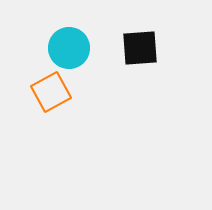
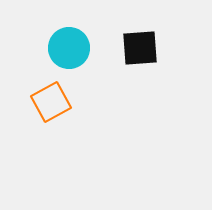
orange square: moved 10 px down
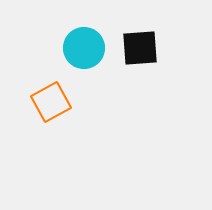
cyan circle: moved 15 px right
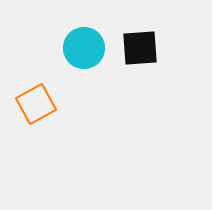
orange square: moved 15 px left, 2 px down
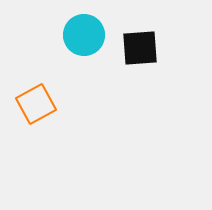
cyan circle: moved 13 px up
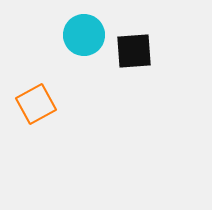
black square: moved 6 px left, 3 px down
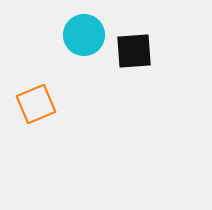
orange square: rotated 6 degrees clockwise
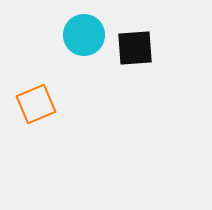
black square: moved 1 px right, 3 px up
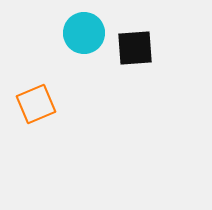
cyan circle: moved 2 px up
